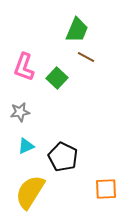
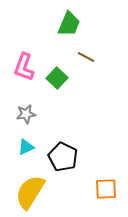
green trapezoid: moved 8 px left, 6 px up
gray star: moved 6 px right, 2 px down
cyan triangle: moved 1 px down
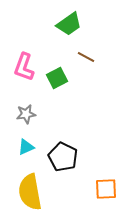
green trapezoid: rotated 32 degrees clockwise
green square: rotated 20 degrees clockwise
yellow semicircle: rotated 42 degrees counterclockwise
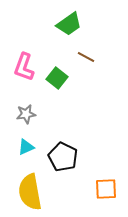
green square: rotated 25 degrees counterclockwise
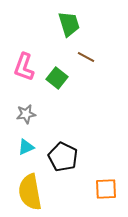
green trapezoid: rotated 72 degrees counterclockwise
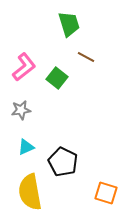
pink L-shape: rotated 148 degrees counterclockwise
gray star: moved 5 px left, 4 px up
black pentagon: moved 5 px down
orange square: moved 4 px down; rotated 20 degrees clockwise
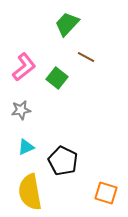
green trapezoid: moved 2 px left; rotated 120 degrees counterclockwise
black pentagon: moved 1 px up
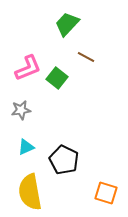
pink L-shape: moved 4 px right, 1 px down; rotated 16 degrees clockwise
black pentagon: moved 1 px right, 1 px up
